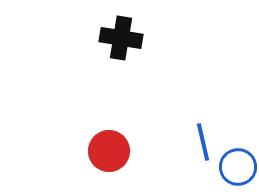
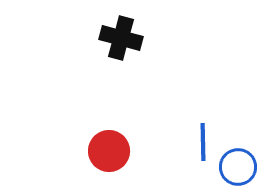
black cross: rotated 6 degrees clockwise
blue line: rotated 12 degrees clockwise
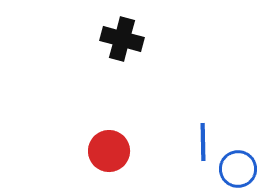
black cross: moved 1 px right, 1 px down
blue circle: moved 2 px down
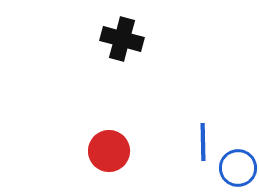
blue circle: moved 1 px up
